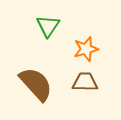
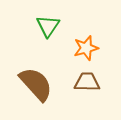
orange star: moved 1 px up
brown trapezoid: moved 2 px right
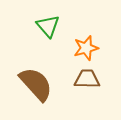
green triangle: rotated 15 degrees counterclockwise
brown trapezoid: moved 3 px up
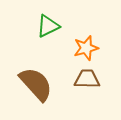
green triangle: rotated 45 degrees clockwise
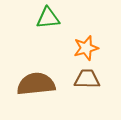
green triangle: moved 8 px up; rotated 20 degrees clockwise
brown semicircle: rotated 54 degrees counterclockwise
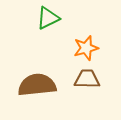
green triangle: rotated 20 degrees counterclockwise
brown semicircle: moved 1 px right, 1 px down
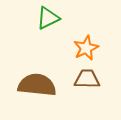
orange star: rotated 10 degrees counterclockwise
brown semicircle: rotated 12 degrees clockwise
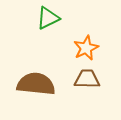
brown semicircle: moved 1 px left, 1 px up
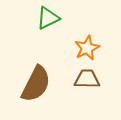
orange star: moved 1 px right
brown semicircle: rotated 111 degrees clockwise
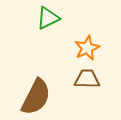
brown semicircle: moved 13 px down
